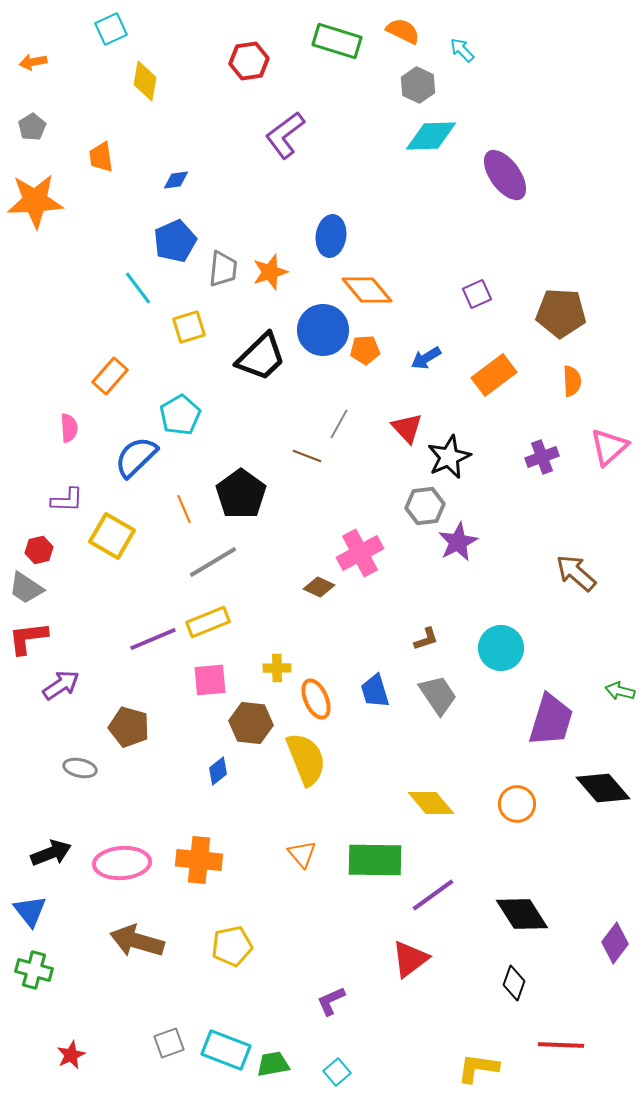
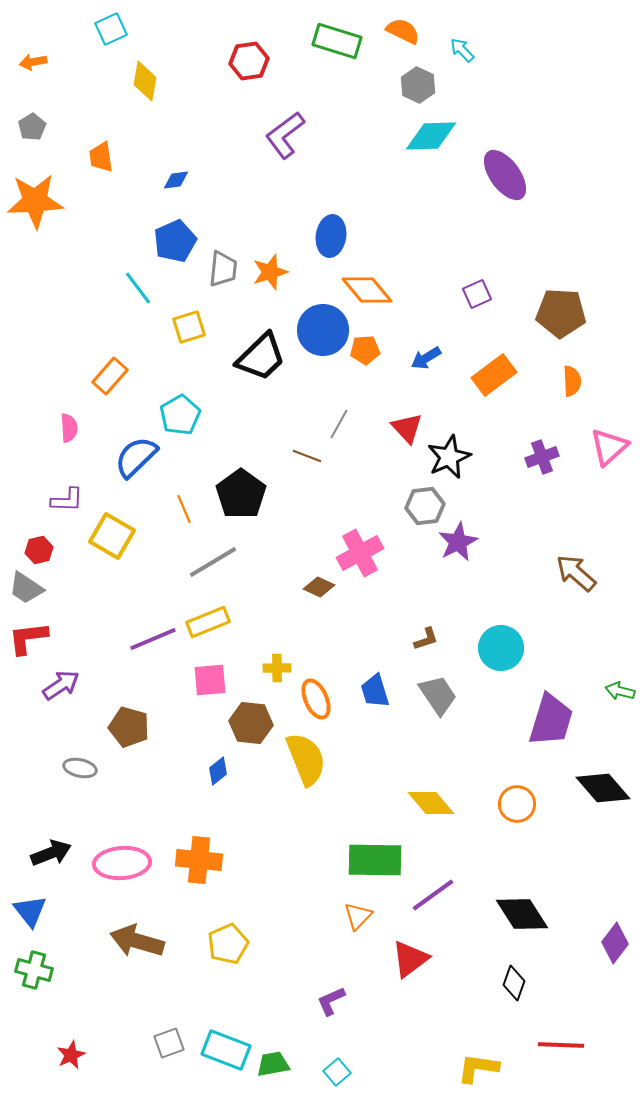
orange triangle at (302, 854): moved 56 px right, 62 px down; rotated 24 degrees clockwise
yellow pentagon at (232, 946): moved 4 px left, 2 px up; rotated 12 degrees counterclockwise
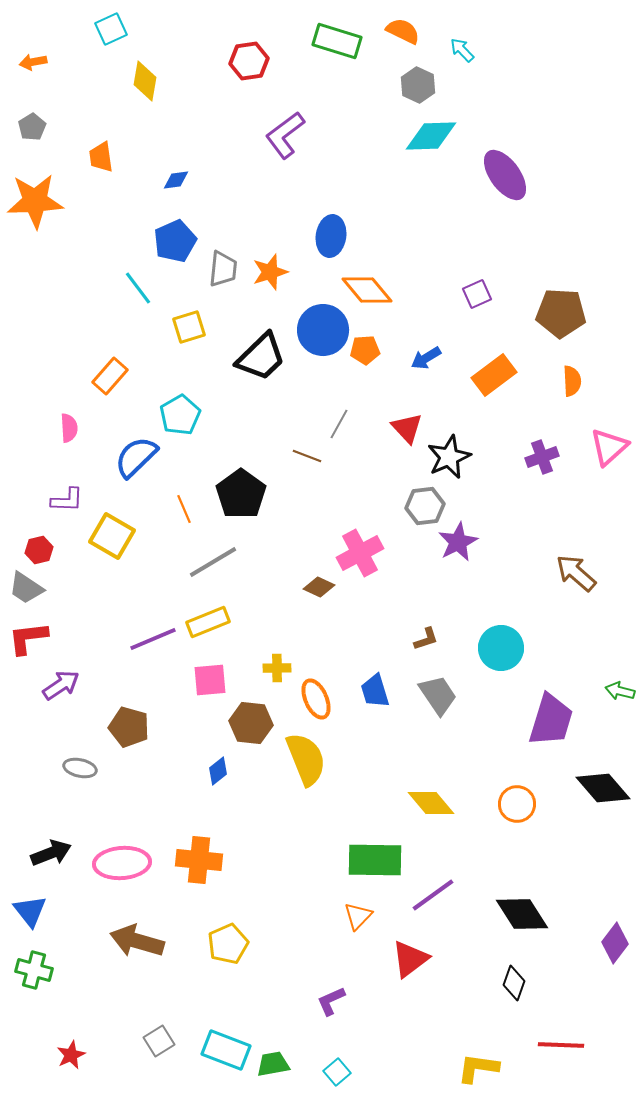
gray square at (169, 1043): moved 10 px left, 2 px up; rotated 12 degrees counterclockwise
